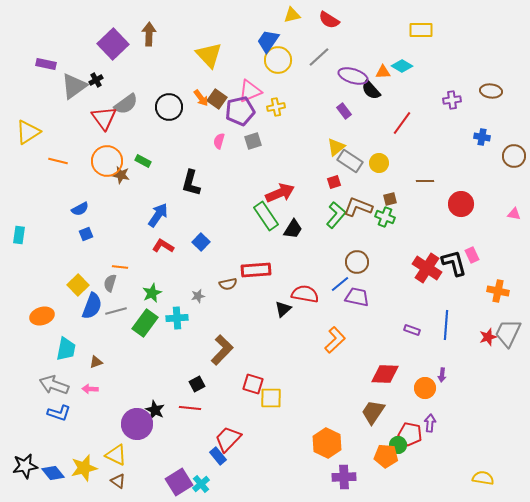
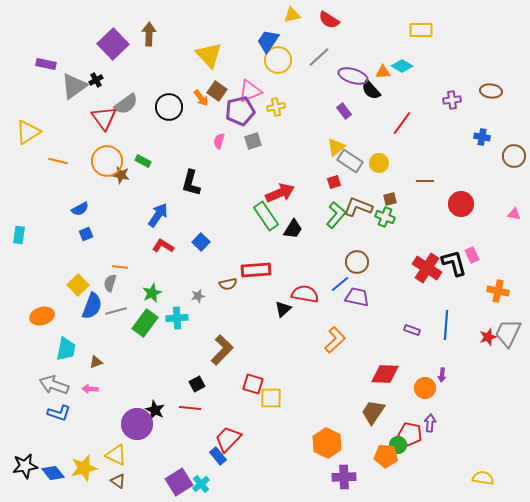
brown square at (217, 99): moved 8 px up
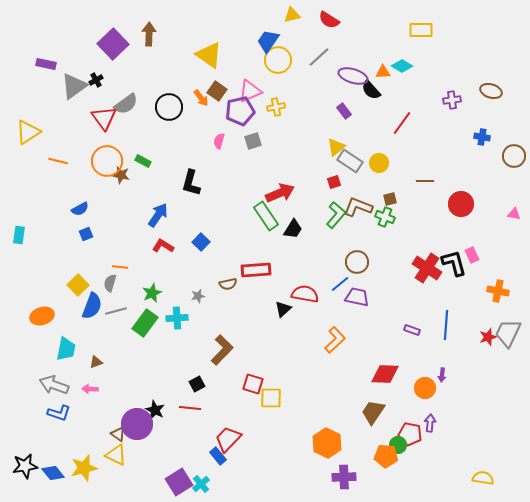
yellow triangle at (209, 55): rotated 12 degrees counterclockwise
brown ellipse at (491, 91): rotated 10 degrees clockwise
brown triangle at (118, 481): moved 47 px up
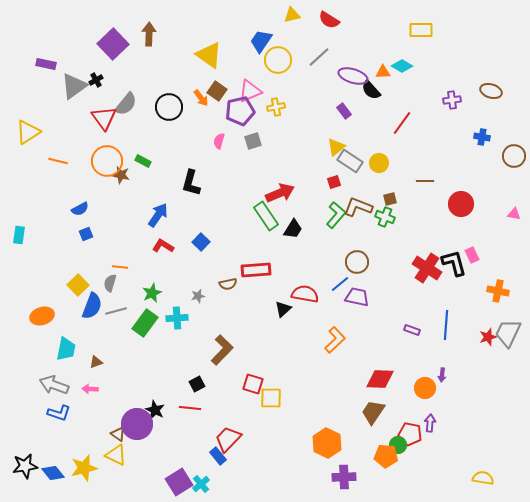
blue trapezoid at (268, 41): moved 7 px left
gray semicircle at (126, 104): rotated 15 degrees counterclockwise
red diamond at (385, 374): moved 5 px left, 5 px down
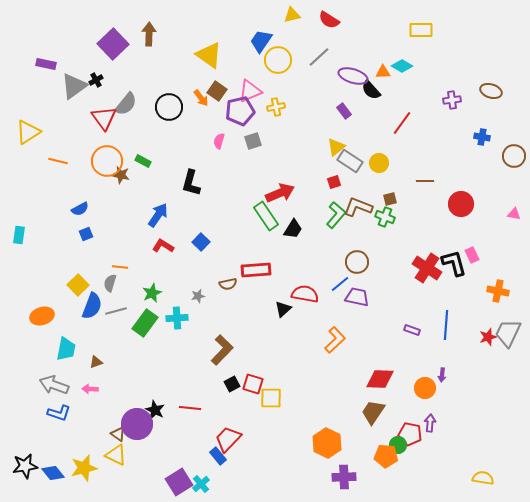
black square at (197, 384): moved 35 px right
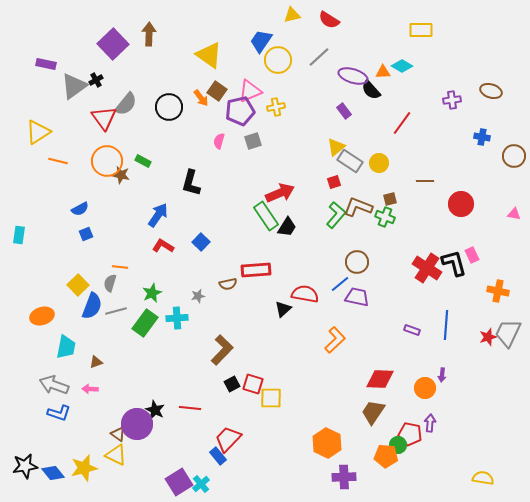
yellow triangle at (28, 132): moved 10 px right
black trapezoid at (293, 229): moved 6 px left, 2 px up
cyan trapezoid at (66, 349): moved 2 px up
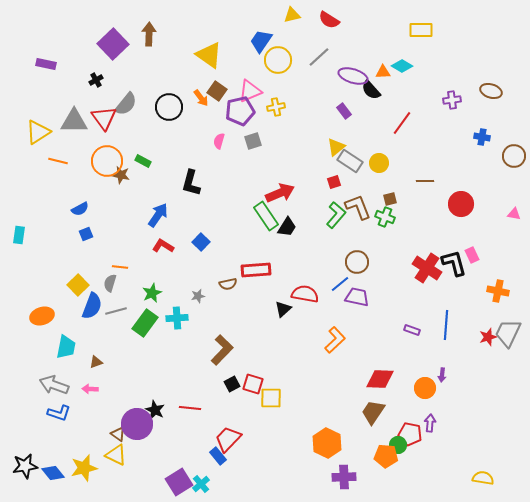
gray triangle at (74, 86): moved 35 px down; rotated 36 degrees clockwise
brown L-shape at (358, 207): rotated 48 degrees clockwise
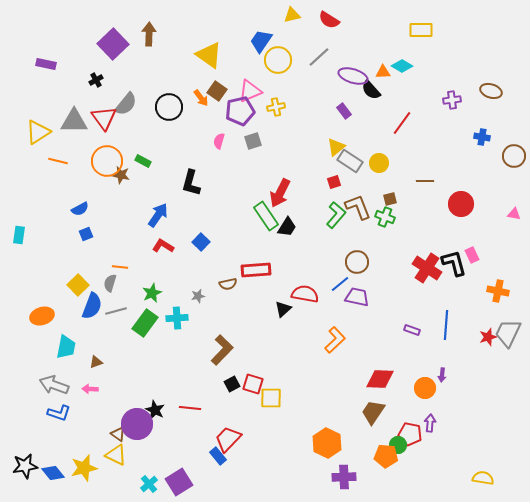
red arrow at (280, 193): rotated 140 degrees clockwise
cyan cross at (201, 484): moved 52 px left
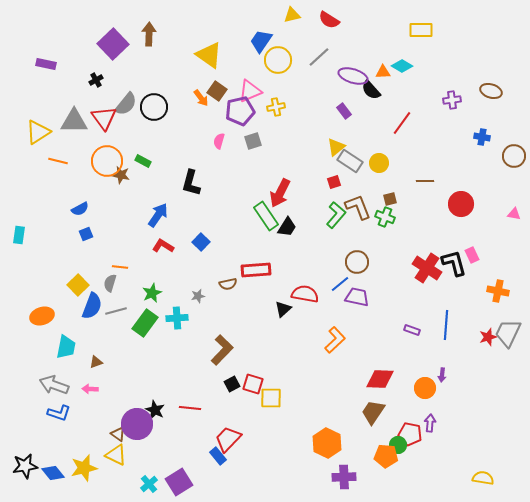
black circle at (169, 107): moved 15 px left
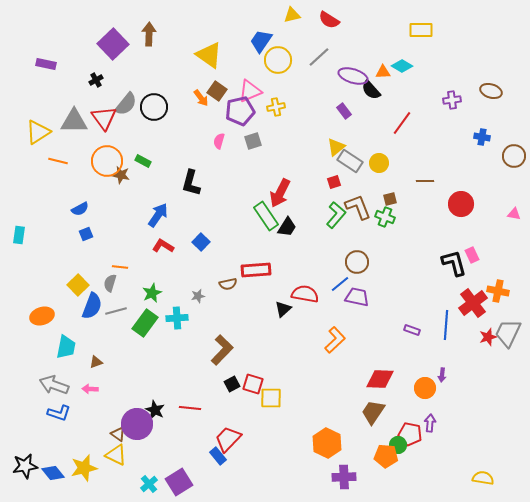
red cross at (427, 268): moved 46 px right, 35 px down; rotated 20 degrees clockwise
